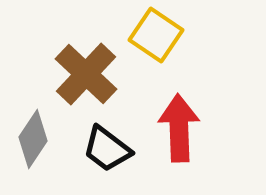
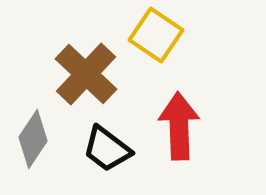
red arrow: moved 2 px up
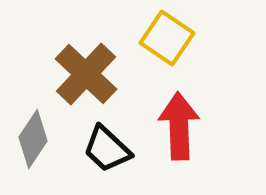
yellow square: moved 11 px right, 3 px down
black trapezoid: rotated 6 degrees clockwise
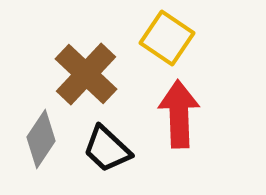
red arrow: moved 12 px up
gray diamond: moved 8 px right
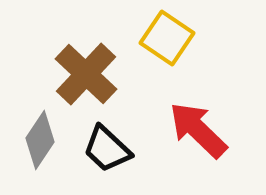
red arrow: moved 19 px right, 16 px down; rotated 44 degrees counterclockwise
gray diamond: moved 1 px left, 1 px down
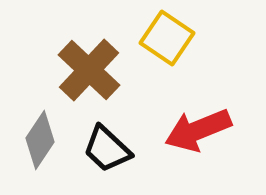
brown cross: moved 3 px right, 4 px up
red arrow: rotated 66 degrees counterclockwise
